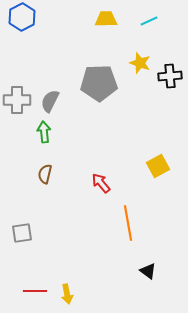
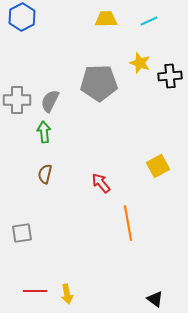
black triangle: moved 7 px right, 28 px down
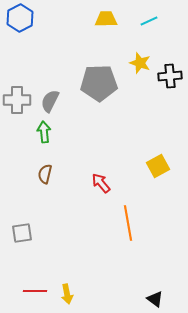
blue hexagon: moved 2 px left, 1 px down
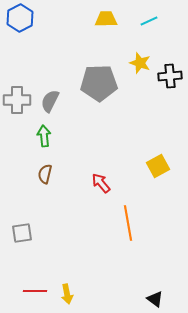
green arrow: moved 4 px down
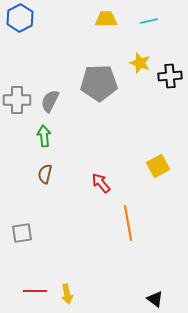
cyan line: rotated 12 degrees clockwise
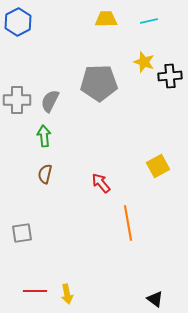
blue hexagon: moved 2 px left, 4 px down
yellow star: moved 4 px right, 1 px up
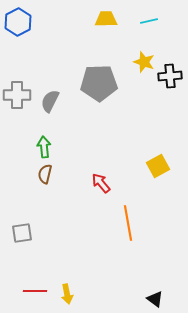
gray cross: moved 5 px up
green arrow: moved 11 px down
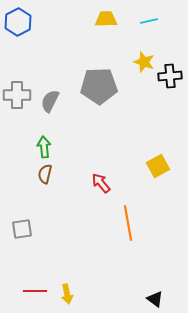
gray pentagon: moved 3 px down
gray square: moved 4 px up
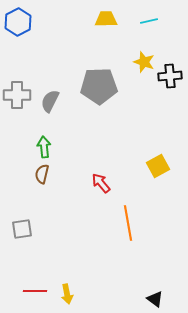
brown semicircle: moved 3 px left
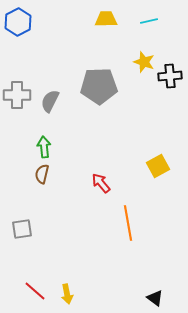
red line: rotated 40 degrees clockwise
black triangle: moved 1 px up
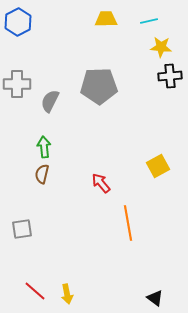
yellow star: moved 17 px right, 15 px up; rotated 15 degrees counterclockwise
gray cross: moved 11 px up
